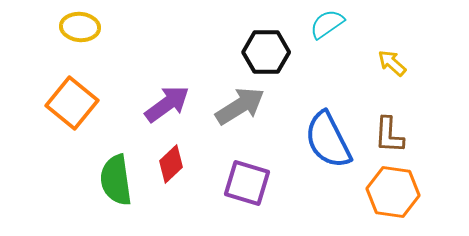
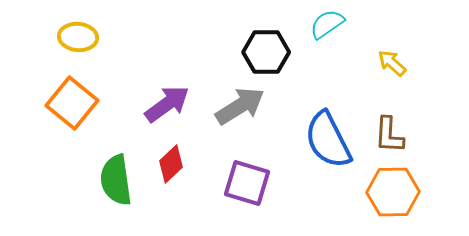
yellow ellipse: moved 2 px left, 10 px down
orange hexagon: rotated 9 degrees counterclockwise
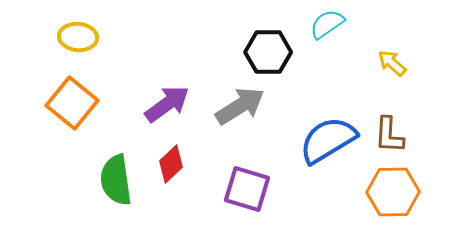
black hexagon: moved 2 px right
blue semicircle: rotated 86 degrees clockwise
purple square: moved 6 px down
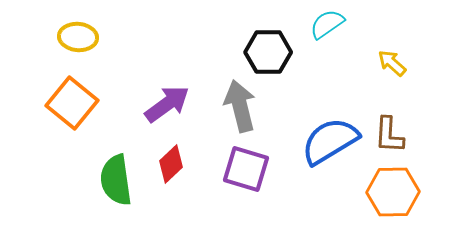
gray arrow: rotated 72 degrees counterclockwise
blue semicircle: moved 2 px right, 1 px down
purple square: moved 1 px left, 20 px up
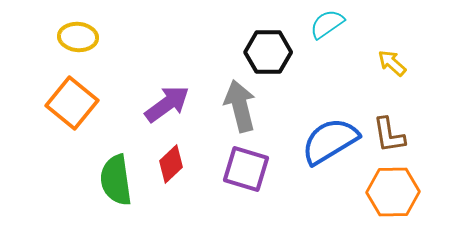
brown L-shape: rotated 12 degrees counterclockwise
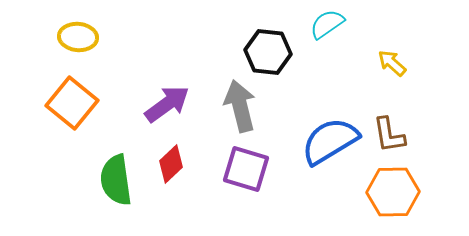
black hexagon: rotated 6 degrees clockwise
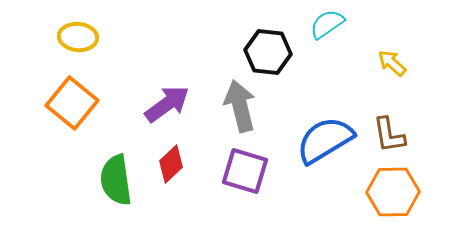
blue semicircle: moved 5 px left, 1 px up
purple square: moved 1 px left, 2 px down
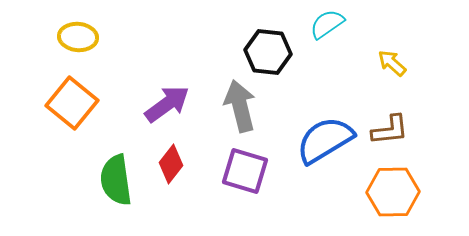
brown L-shape: moved 1 px right, 5 px up; rotated 87 degrees counterclockwise
red diamond: rotated 9 degrees counterclockwise
